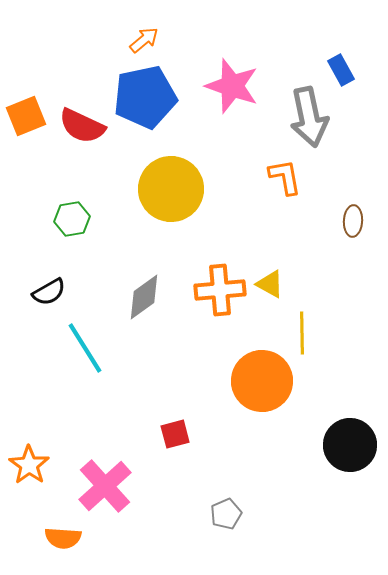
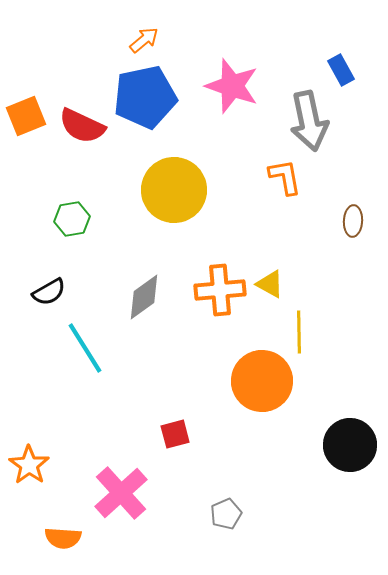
gray arrow: moved 4 px down
yellow circle: moved 3 px right, 1 px down
yellow line: moved 3 px left, 1 px up
pink cross: moved 16 px right, 7 px down
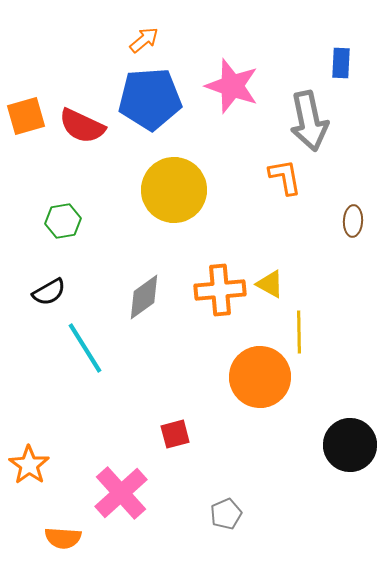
blue rectangle: moved 7 px up; rotated 32 degrees clockwise
blue pentagon: moved 5 px right, 2 px down; rotated 8 degrees clockwise
orange square: rotated 6 degrees clockwise
green hexagon: moved 9 px left, 2 px down
orange circle: moved 2 px left, 4 px up
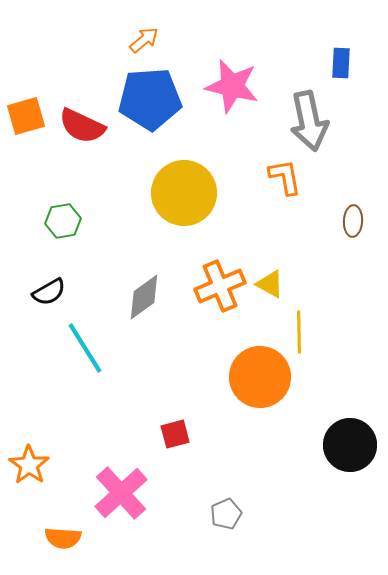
pink star: rotated 6 degrees counterclockwise
yellow circle: moved 10 px right, 3 px down
orange cross: moved 4 px up; rotated 18 degrees counterclockwise
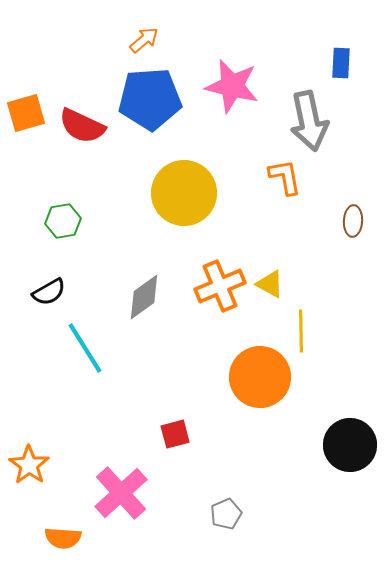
orange square: moved 3 px up
yellow line: moved 2 px right, 1 px up
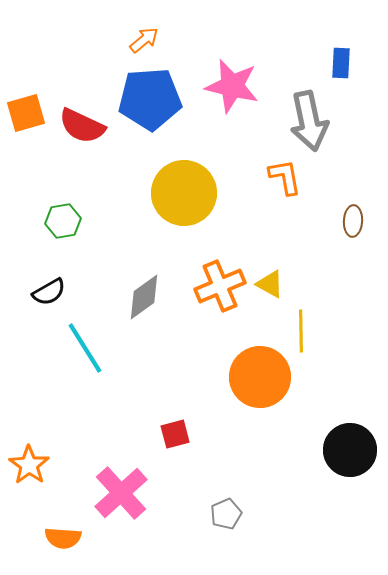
black circle: moved 5 px down
